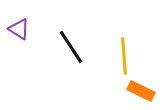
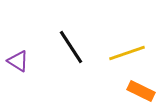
purple triangle: moved 1 px left, 32 px down
yellow line: moved 3 px right, 3 px up; rotated 75 degrees clockwise
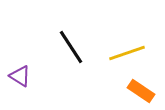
purple triangle: moved 2 px right, 15 px down
orange rectangle: rotated 8 degrees clockwise
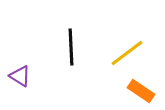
black line: rotated 30 degrees clockwise
yellow line: rotated 18 degrees counterclockwise
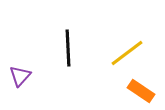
black line: moved 3 px left, 1 px down
purple triangle: rotated 40 degrees clockwise
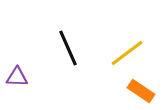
black line: rotated 21 degrees counterclockwise
purple triangle: moved 3 px left, 1 px down; rotated 50 degrees clockwise
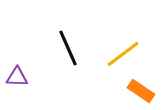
yellow line: moved 4 px left, 1 px down
